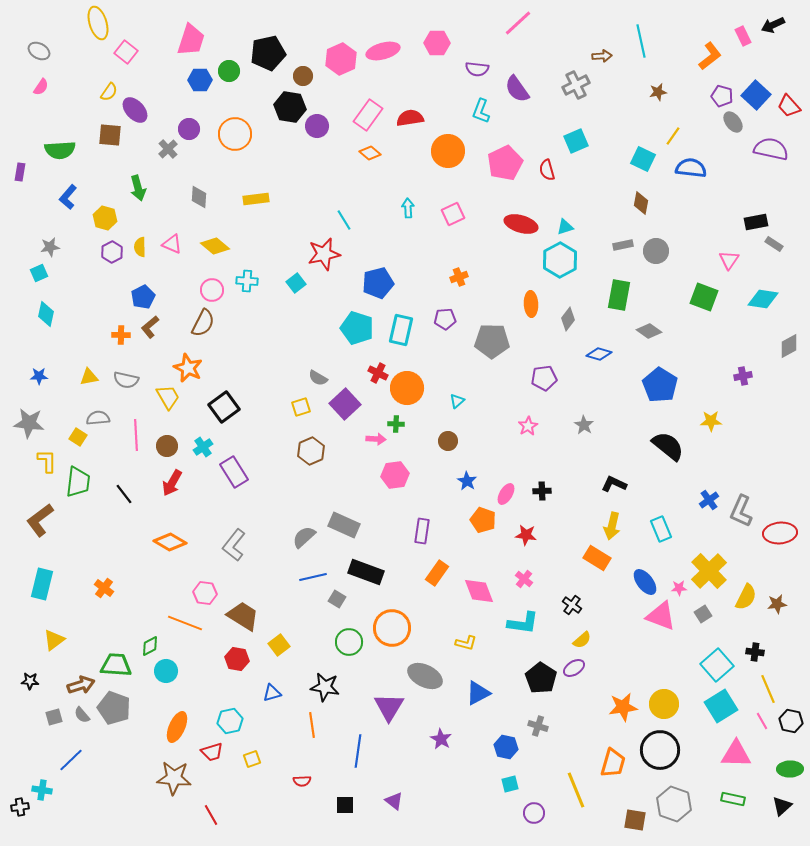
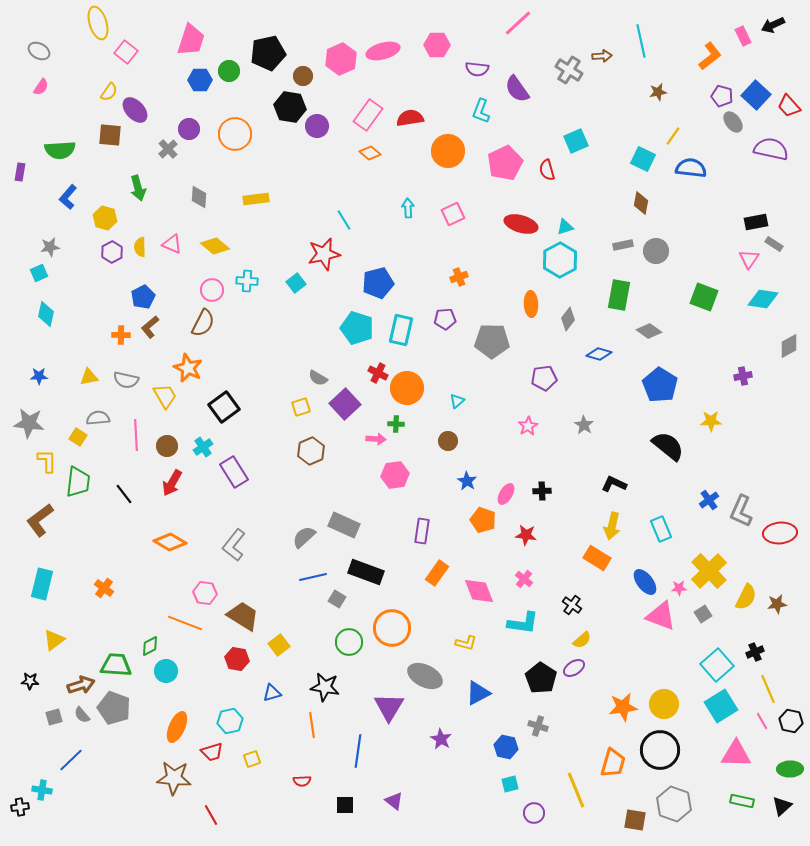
pink hexagon at (437, 43): moved 2 px down
gray cross at (576, 85): moved 7 px left, 15 px up; rotated 32 degrees counterclockwise
pink triangle at (729, 260): moved 20 px right, 1 px up
yellow trapezoid at (168, 397): moved 3 px left, 1 px up
black cross at (755, 652): rotated 30 degrees counterclockwise
green rectangle at (733, 799): moved 9 px right, 2 px down
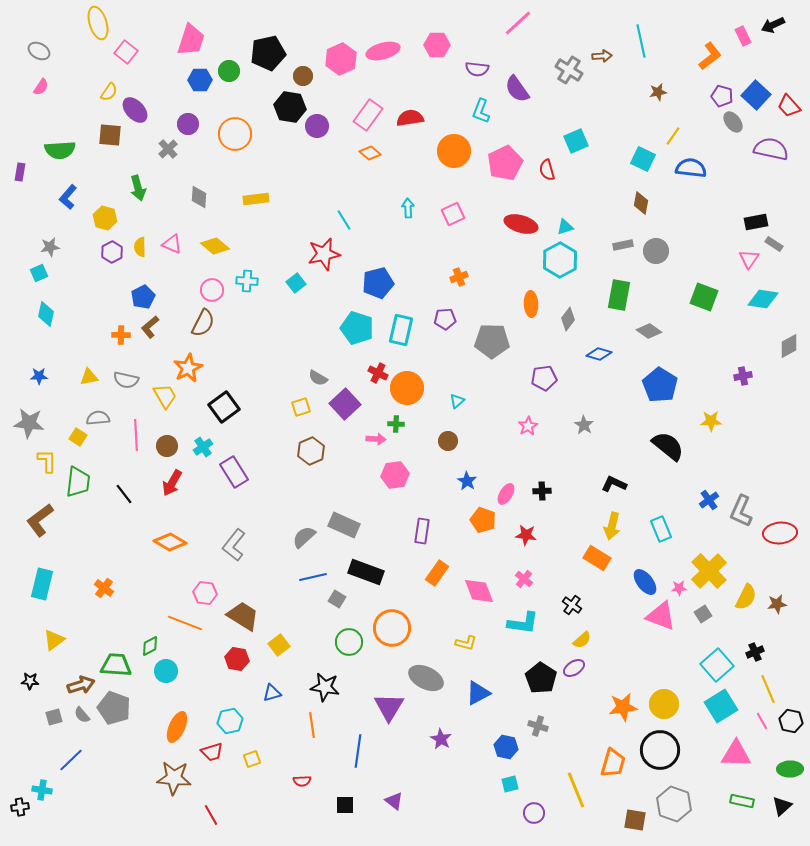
purple circle at (189, 129): moved 1 px left, 5 px up
orange circle at (448, 151): moved 6 px right
orange star at (188, 368): rotated 20 degrees clockwise
gray ellipse at (425, 676): moved 1 px right, 2 px down
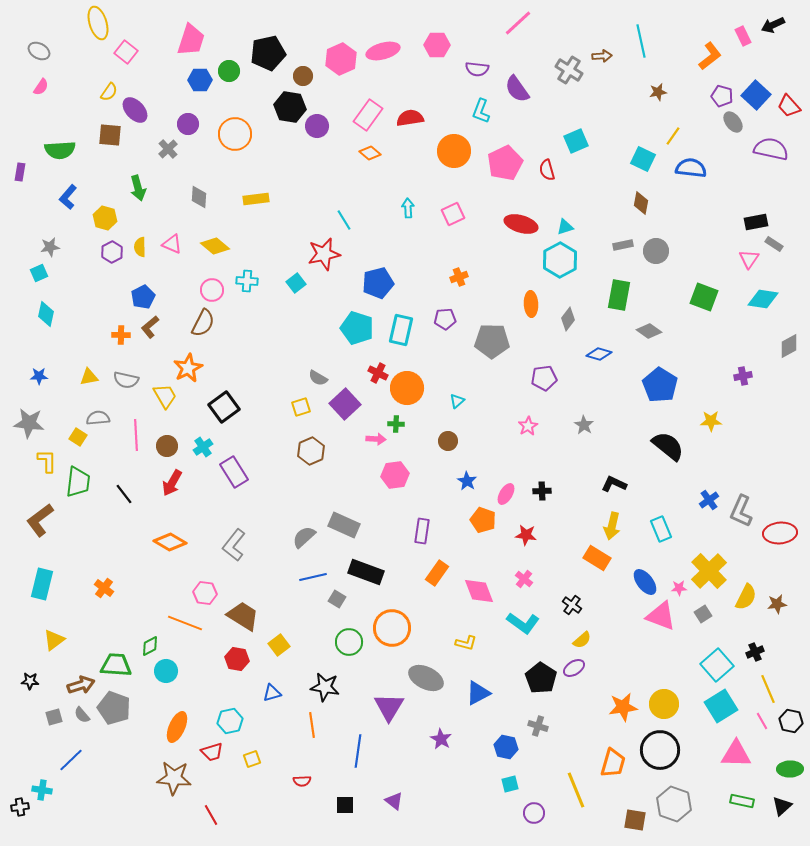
cyan L-shape at (523, 623): rotated 28 degrees clockwise
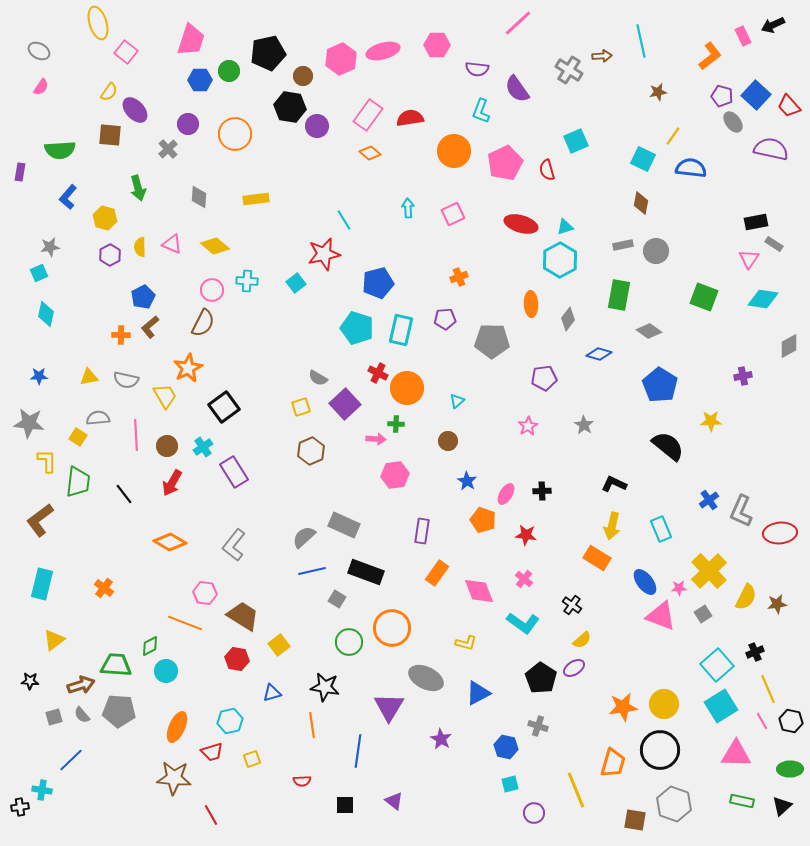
purple hexagon at (112, 252): moved 2 px left, 3 px down
blue line at (313, 577): moved 1 px left, 6 px up
gray pentagon at (114, 708): moved 5 px right, 3 px down; rotated 16 degrees counterclockwise
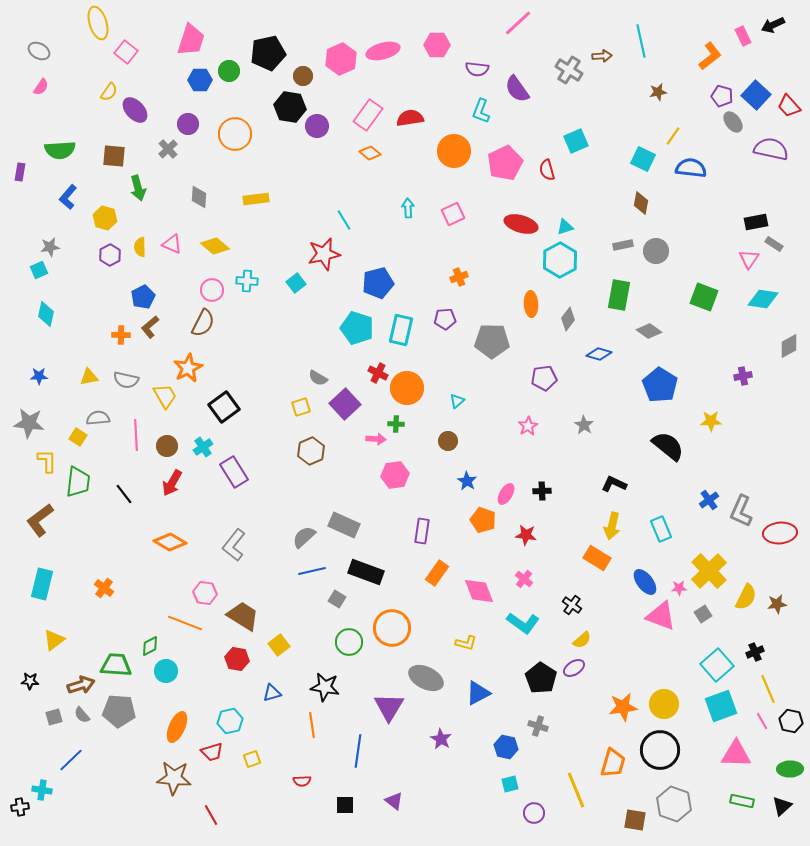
brown square at (110, 135): moved 4 px right, 21 px down
cyan square at (39, 273): moved 3 px up
cyan square at (721, 706): rotated 12 degrees clockwise
